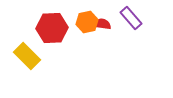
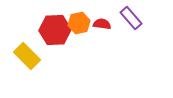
orange hexagon: moved 8 px left, 1 px down
red hexagon: moved 3 px right, 2 px down
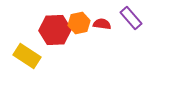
yellow rectangle: rotated 12 degrees counterclockwise
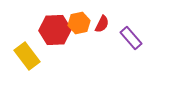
purple rectangle: moved 20 px down
red semicircle: rotated 108 degrees clockwise
yellow rectangle: rotated 20 degrees clockwise
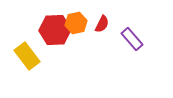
orange hexagon: moved 3 px left
purple rectangle: moved 1 px right, 1 px down
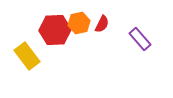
orange hexagon: moved 3 px right
purple rectangle: moved 8 px right
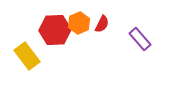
orange hexagon: rotated 10 degrees counterclockwise
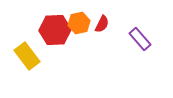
orange hexagon: rotated 10 degrees clockwise
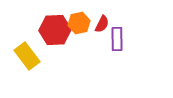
purple rectangle: moved 23 px left; rotated 40 degrees clockwise
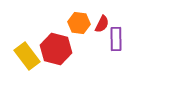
orange hexagon: rotated 20 degrees clockwise
red hexagon: moved 1 px right, 19 px down; rotated 16 degrees clockwise
purple rectangle: moved 1 px left
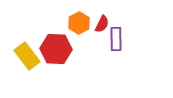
orange hexagon: rotated 25 degrees clockwise
red hexagon: rotated 12 degrees counterclockwise
